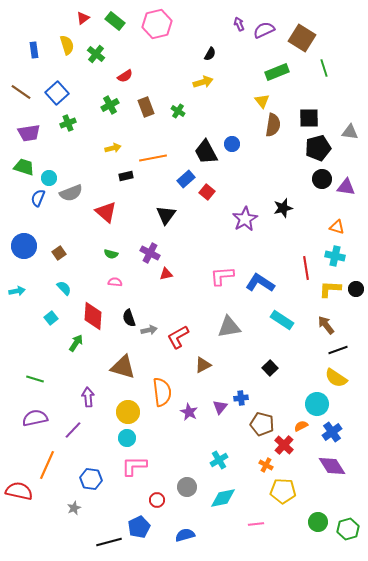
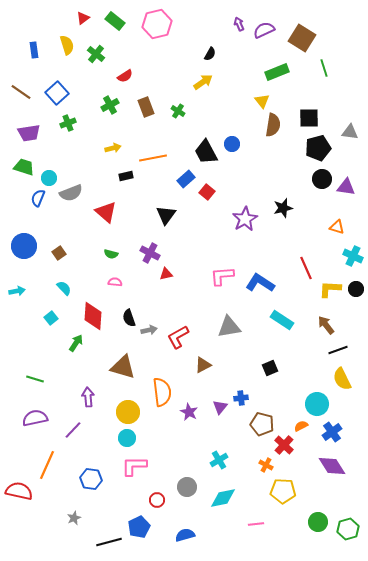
yellow arrow at (203, 82): rotated 18 degrees counterclockwise
cyan cross at (335, 256): moved 18 px right; rotated 12 degrees clockwise
red line at (306, 268): rotated 15 degrees counterclockwise
black square at (270, 368): rotated 21 degrees clockwise
yellow semicircle at (336, 378): moved 6 px right, 1 px down; rotated 30 degrees clockwise
gray star at (74, 508): moved 10 px down
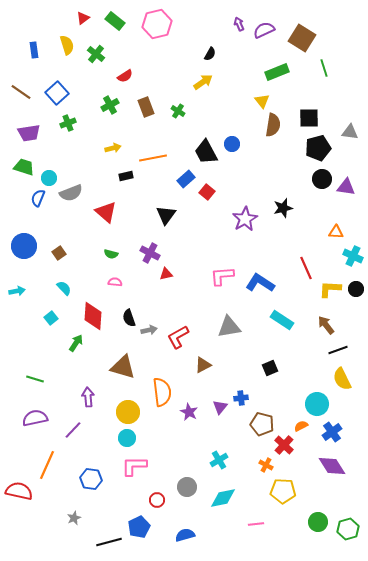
orange triangle at (337, 227): moved 1 px left, 5 px down; rotated 14 degrees counterclockwise
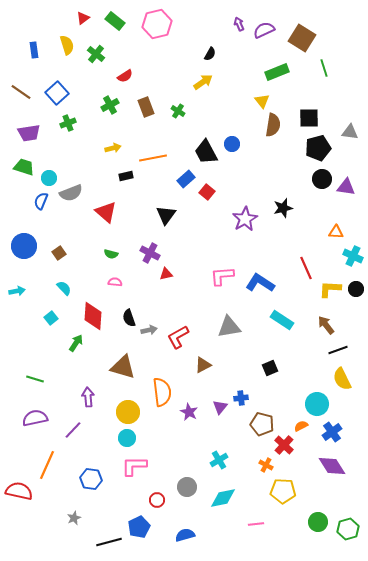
blue semicircle at (38, 198): moved 3 px right, 3 px down
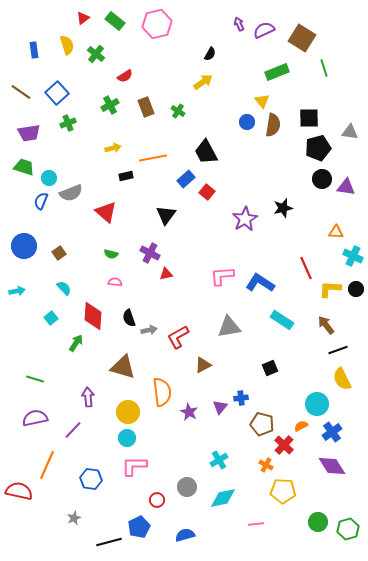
blue circle at (232, 144): moved 15 px right, 22 px up
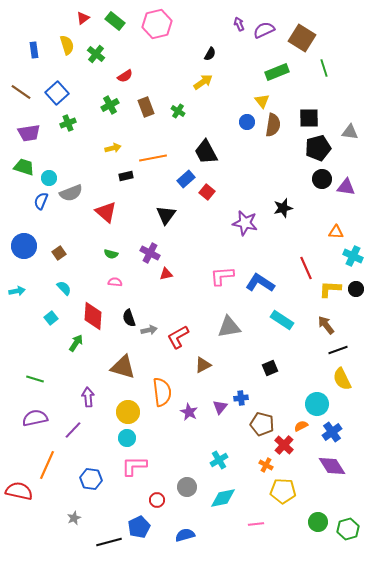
purple star at (245, 219): moved 4 px down; rotated 30 degrees counterclockwise
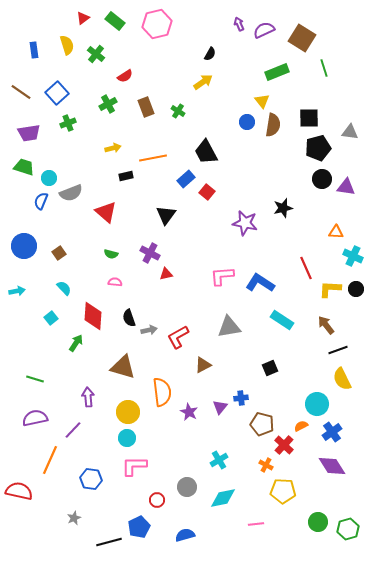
green cross at (110, 105): moved 2 px left, 1 px up
orange line at (47, 465): moved 3 px right, 5 px up
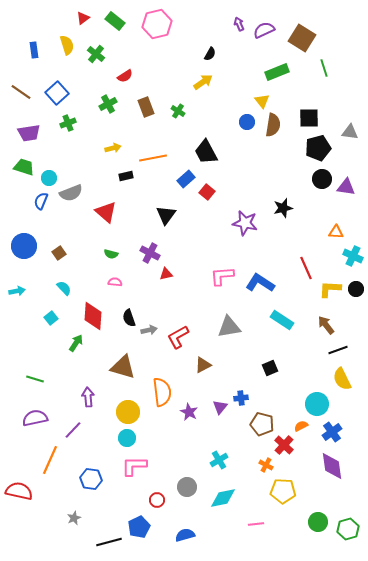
purple diamond at (332, 466): rotated 24 degrees clockwise
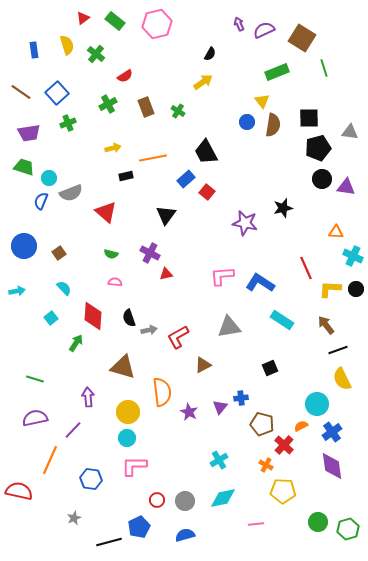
gray circle at (187, 487): moved 2 px left, 14 px down
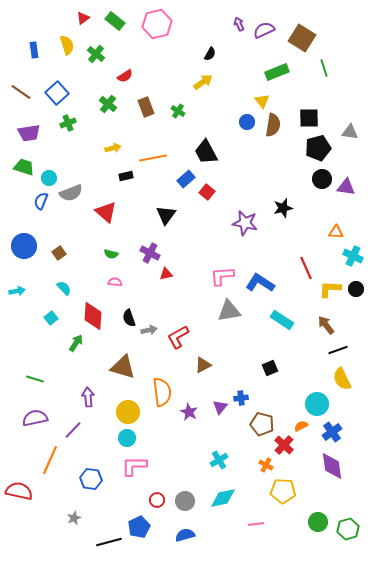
green cross at (108, 104): rotated 24 degrees counterclockwise
gray triangle at (229, 327): moved 16 px up
